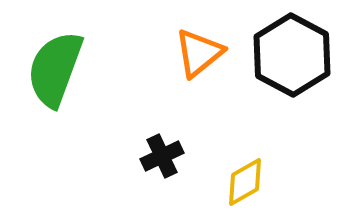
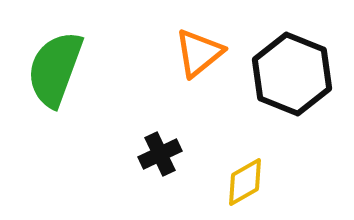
black hexagon: moved 19 px down; rotated 6 degrees counterclockwise
black cross: moved 2 px left, 2 px up
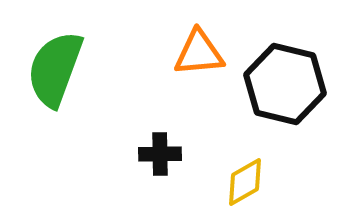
orange triangle: rotated 34 degrees clockwise
black hexagon: moved 7 px left, 10 px down; rotated 8 degrees counterclockwise
black cross: rotated 24 degrees clockwise
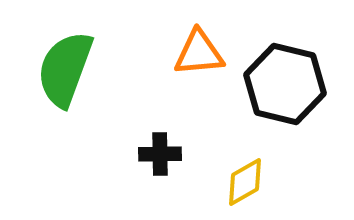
green semicircle: moved 10 px right
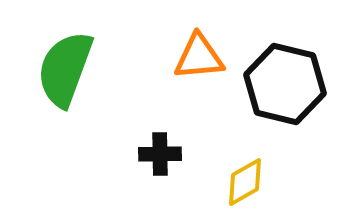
orange triangle: moved 4 px down
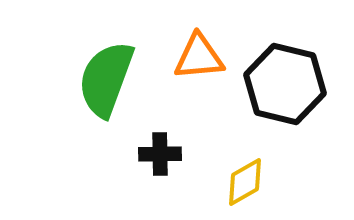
green semicircle: moved 41 px right, 10 px down
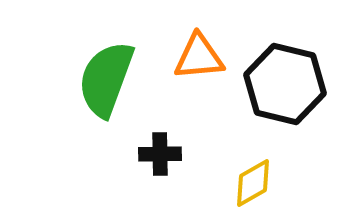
yellow diamond: moved 8 px right, 1 px down
